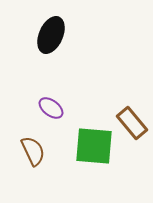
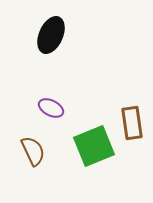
purple ellipse: rotated 10 degrees counterclockwise
brown rectangle: rotated 32 degrees clockwise
green square: rotated 27 degrees counterclockwise
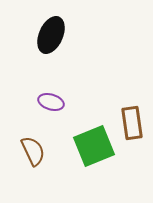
purple ellipse: moved 6 px up; rotated 10 degrees counterclockwise
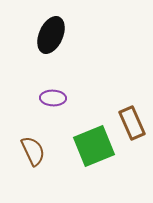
purple ellipse: moved 2 px right, 4 px up; rotated 15 degrees counterclockwise
brown rectangle: rotated 16 degrees counterclockwise
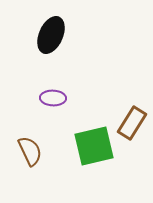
brown rectangle: rotated 56 degrees clockwise
green square: rotated 9 degrees clockwise
brown semicircle: moved 3 px left
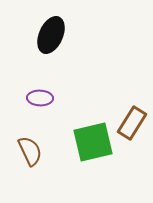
purple ellipse: moved 13 px left
green square: moved 1 px left, 4 px up
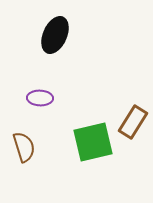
black ellipse: moved 4 px right
brown rectangle: moved 1 px right, 1 px up
brown semicircle: moved 6 px left, 4 px up; rotated 8 degrees clockwise
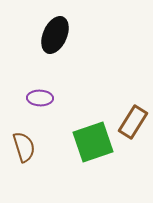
green square: rotated 6 degrees counterclockwise
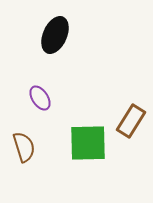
purple ellipse: rotated 55 degrees clockwise
brown rectangle: moved 2 px left, 1 px up
green square: moved 5 px left, 1 px down; rotated 18 degrees clockwise
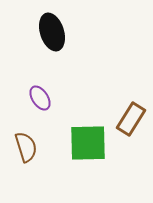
black ellipse: moved 3 px left, 3 px up; rotated 42 degrees counterclockwise
brown rectangle: moved 2 px up
brown semicircle: moved 2 px right
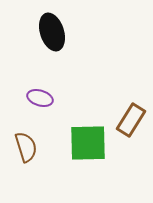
purple ellipse: rotated 40 degrees counterclockwise
brown rectangle: moved 1 px down
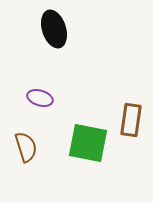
black ellipse: moved 2 px right, 3 px up
brown rectangle: rotated 24 degrees counterclockwise
green square: rotated 12 degrees clockwise
